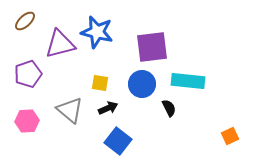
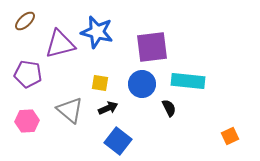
purple pentagon: rotated 28 degrees clockwise
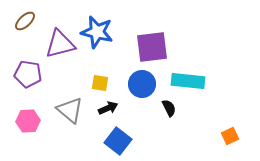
pink hexagon: moved 1 px right
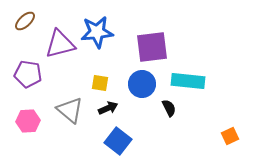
blue star: rotated 20 degrees counterclockwise
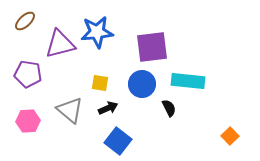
orange square: rotated 18 degrees counterclockwise
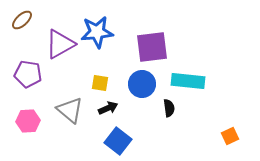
brown ellipse: moved 3 px left, 1 px up
purple triangle: rotated 16 degrees counterclockwise
black semicircle: rotated 18 degrees clockwise
orange square: rotated 18 degrees clockwise
